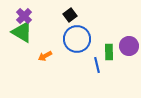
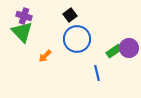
purple cross: rotated 28 degrees counterclockwise
green triangle: rotated 15 degrees clockwise
purple circle: moved 2 px down
green rectangle: moved 5 px right, 1 px up; rotated 56 degrees clockwise
orange arrow: rotated 16 degrees counterclockwise
blue line: moved 8 px down
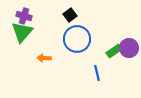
green triangle: rotated 25 degrees clockwise
orange arrow: moved 1 px left, 2 px down; rotated 48 degrees clockwise
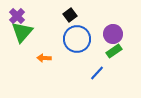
purple cross: moved 7 px left; rotated 28 degrees clockwise
purple circle: moved 16 px left, 14 px up
blue line: rotated 56 degrees clockwise
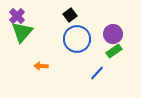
orange arrow: moved 3 px left, 8 px down
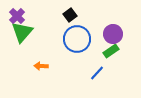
green rectangle: moved 3 px left
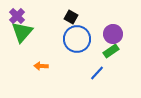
black square: moved 1 px right, 2 px down; rotated 24 degrees counterclockwise
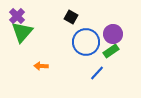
blue circle: moved 9 px right, 3 px down
